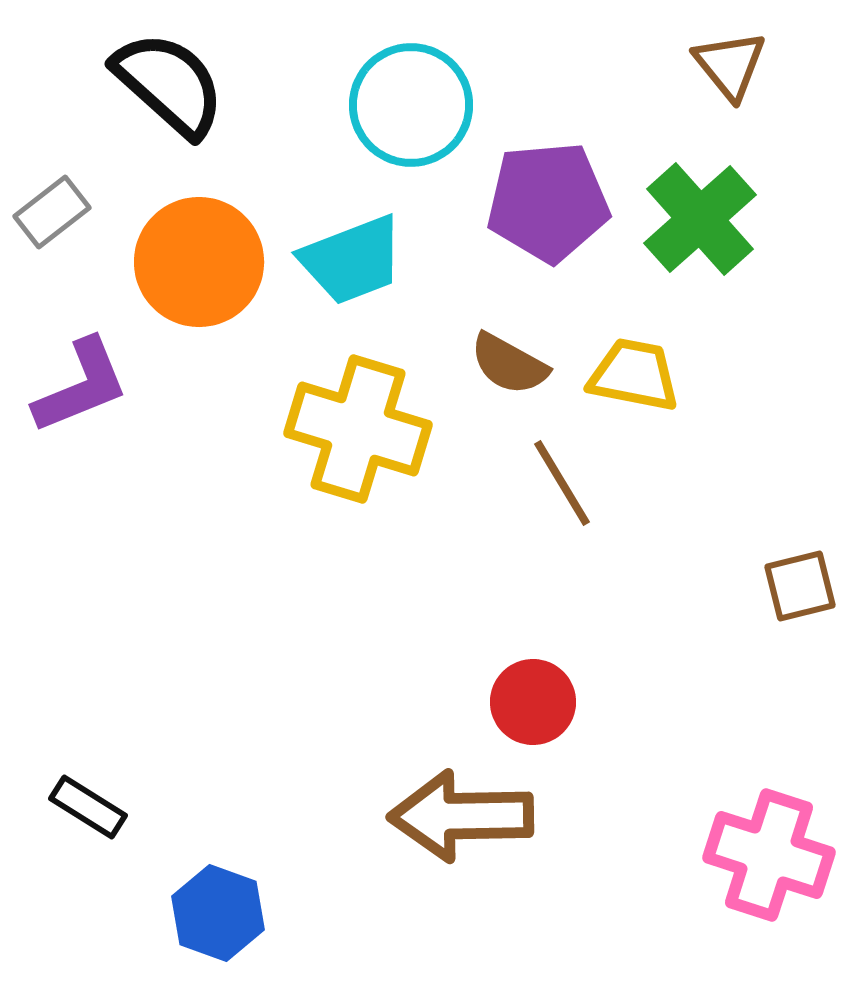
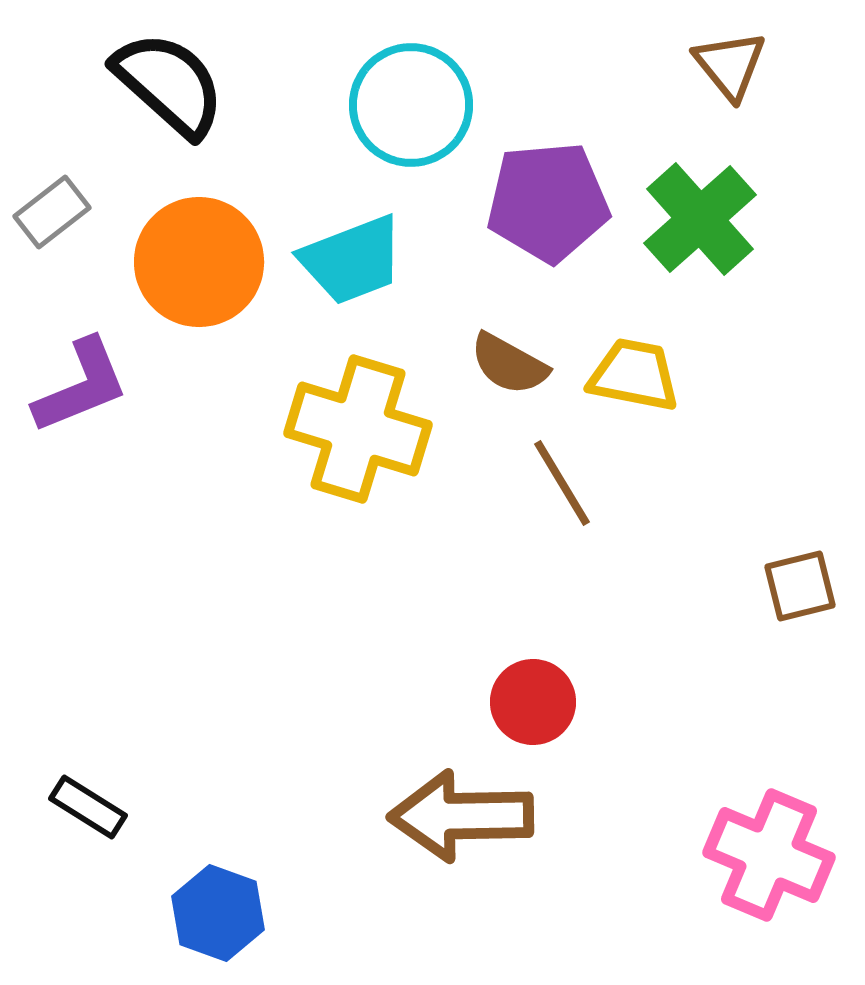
pink cross: rotated 5 degrees clockwise
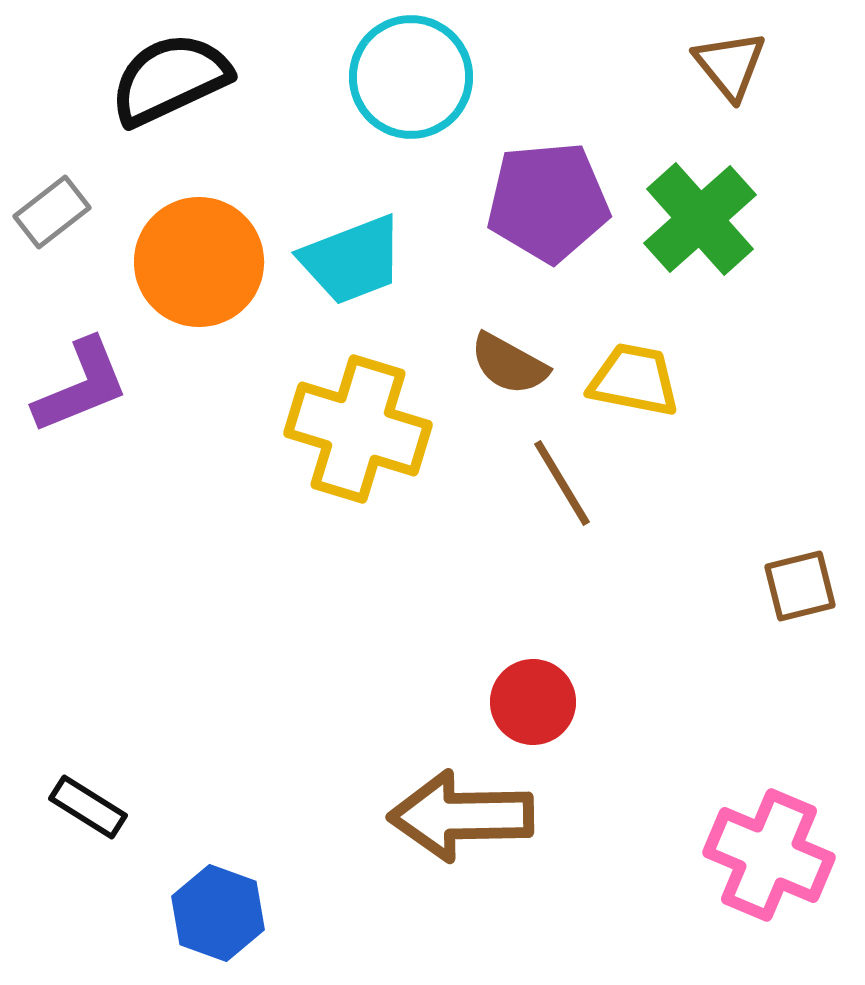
black semicircle: moved 1 px right, 5 px up; rotated 67 degrees counterclockwise
cyan circle: moved 28 px up
yellow trapezoid: moved 5 px down
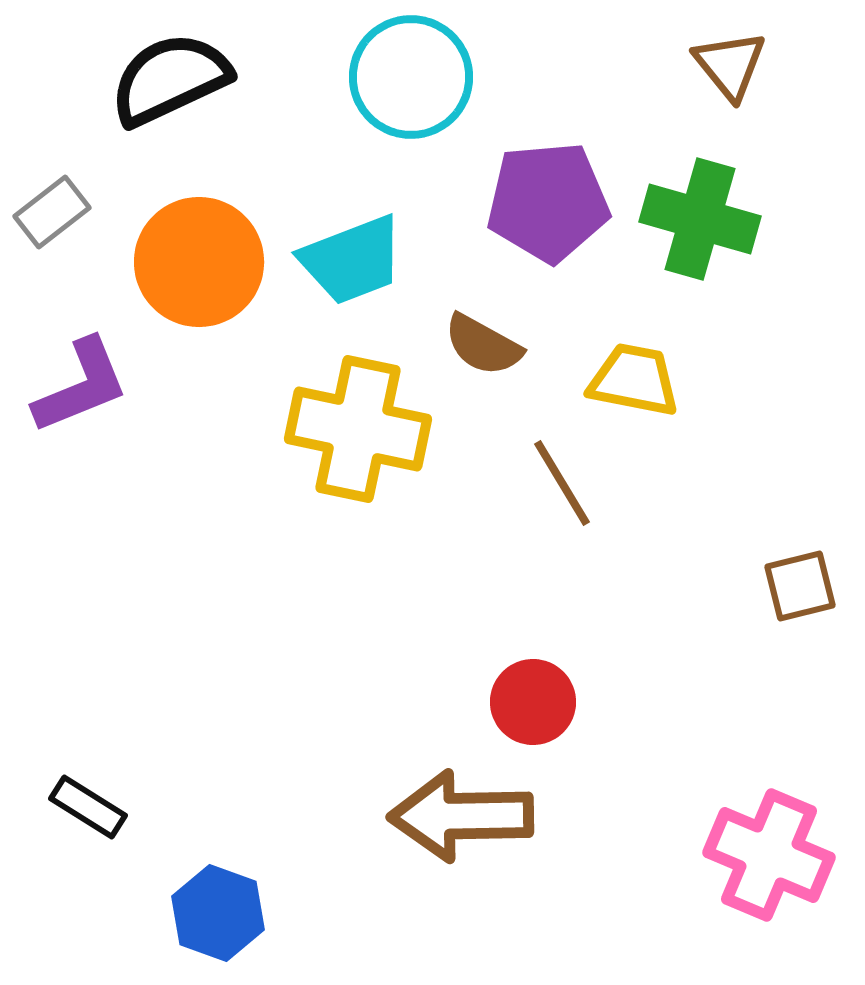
green cross: rotated 32 degrees counterclockwise
brown semicircle: moved 26 px left, 19 px up
yellow cross: rotated 5 degrees counterclockwise
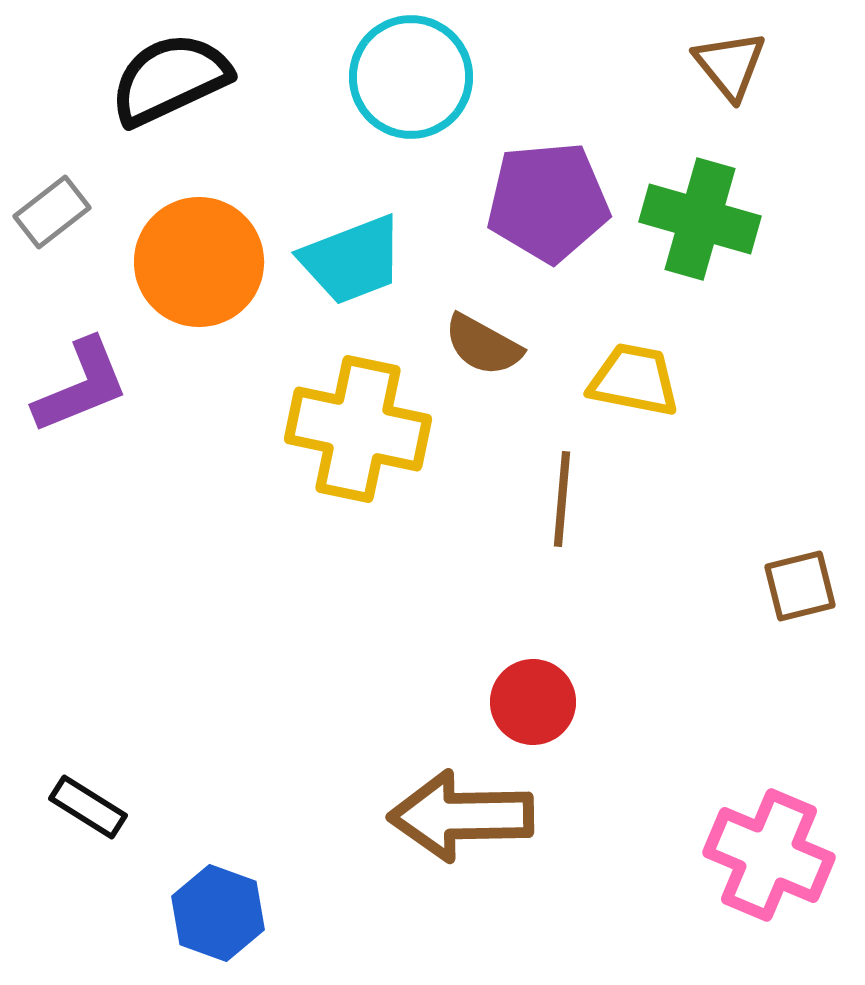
brown line: moved 16 px down; rotated 36 degrees clockwise
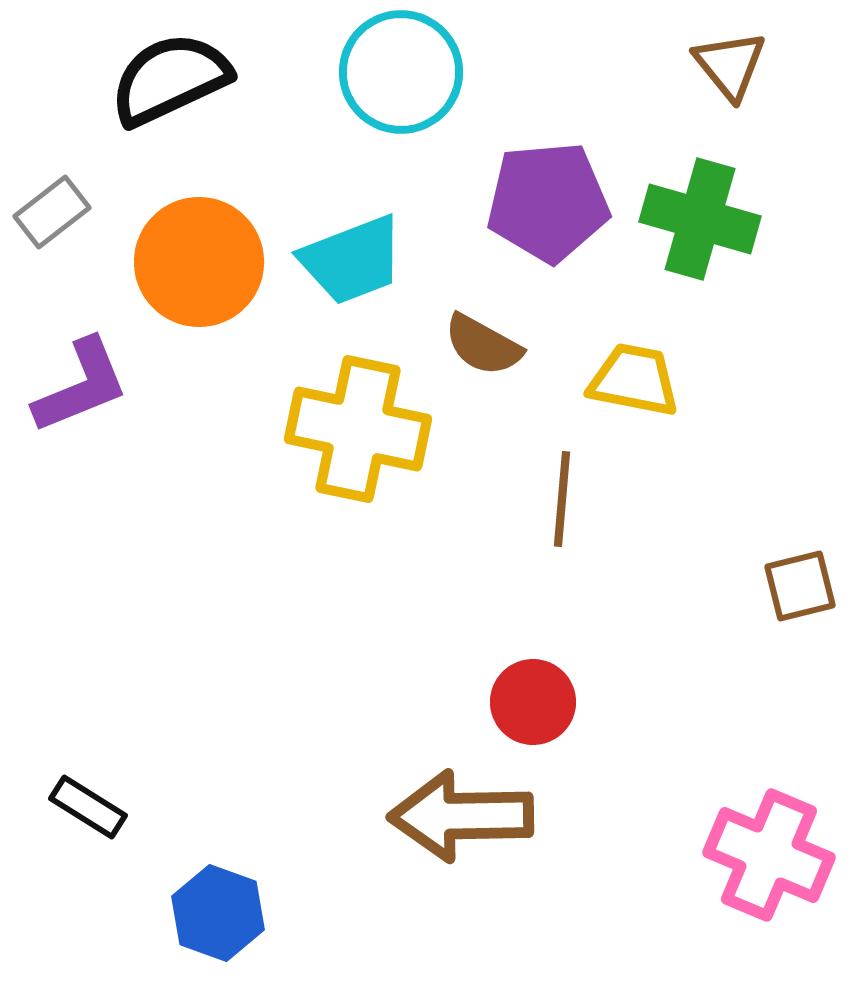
cyan circle: moved 10 px left, 5 px up
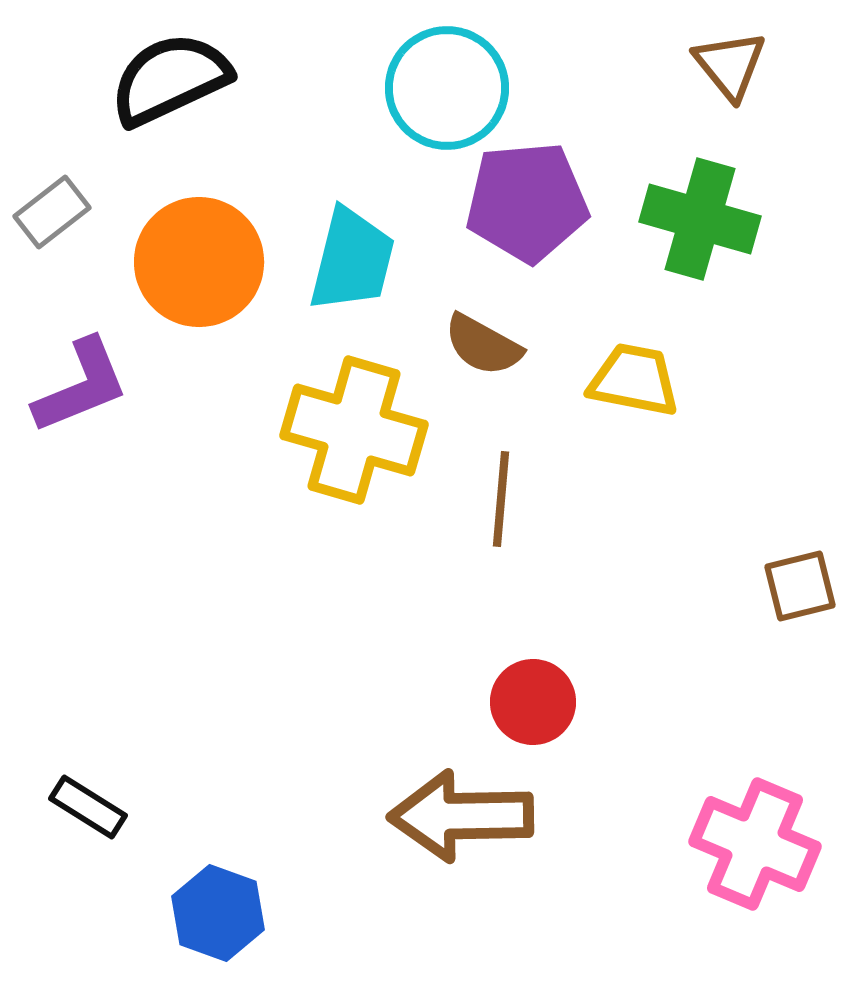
cyan circle: moved 46 px right, 16 px down
purple pentagon: moved 21 px left
cyan trapezoid: rotated 55 degrees counterclockwise
yellow cross: moved 4 px left, 1 px down; rotated 4 degrees clockwise
brown line: moved 61 px left
pink cross: moved 14 px left, 11 px up
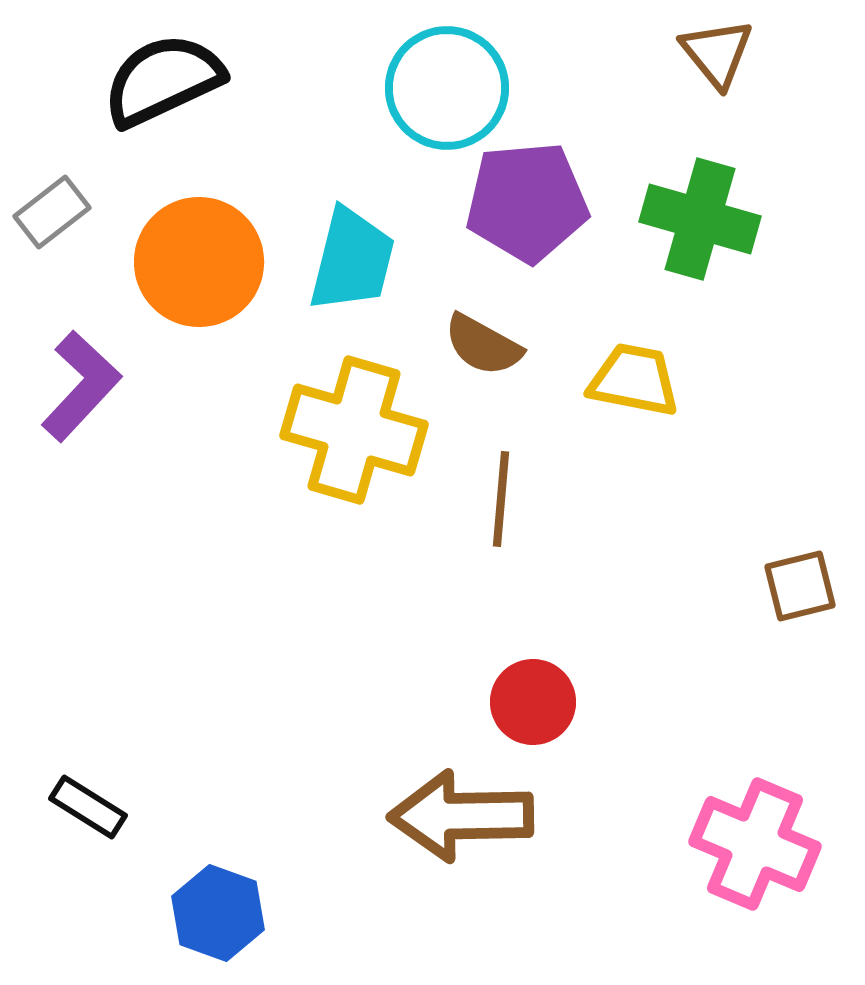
brown triangle: moved 13 px left, 12 px up
black semicircle: moved 7 px left, 1 px down
purple L-shape: rotated 25 degrees counterclockwise
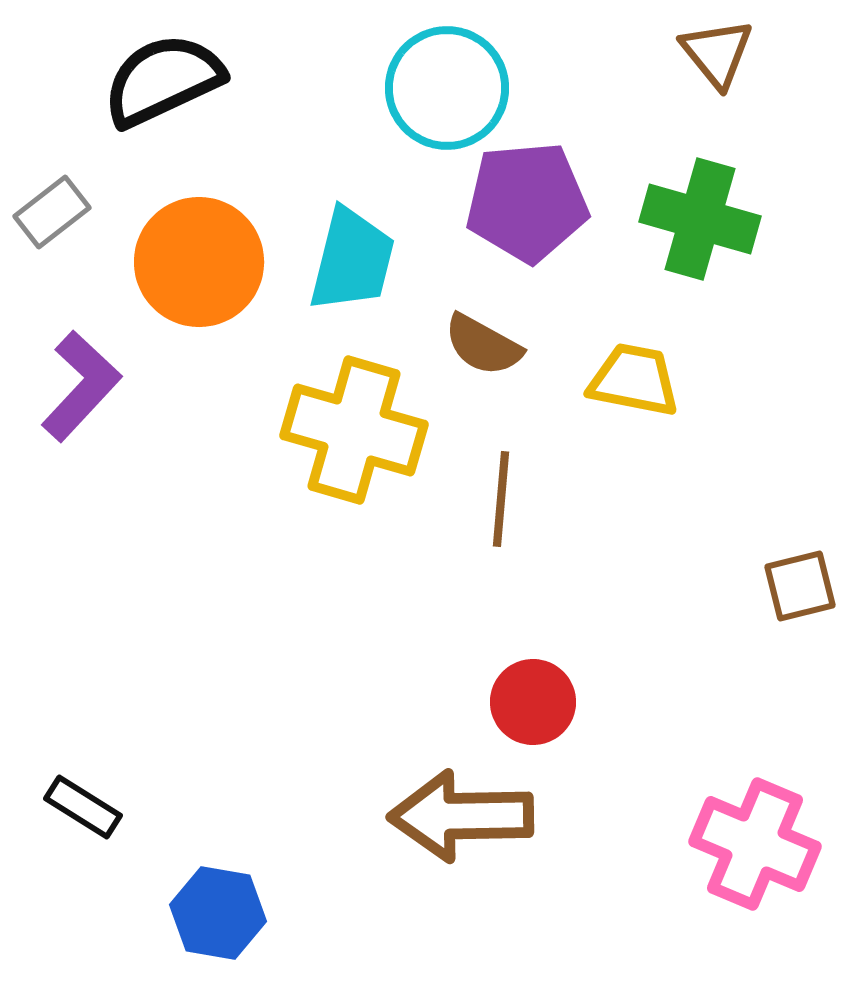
black rectangle: moved 5 px left
blue hexagon: rotated 10 degrees counterclockwise
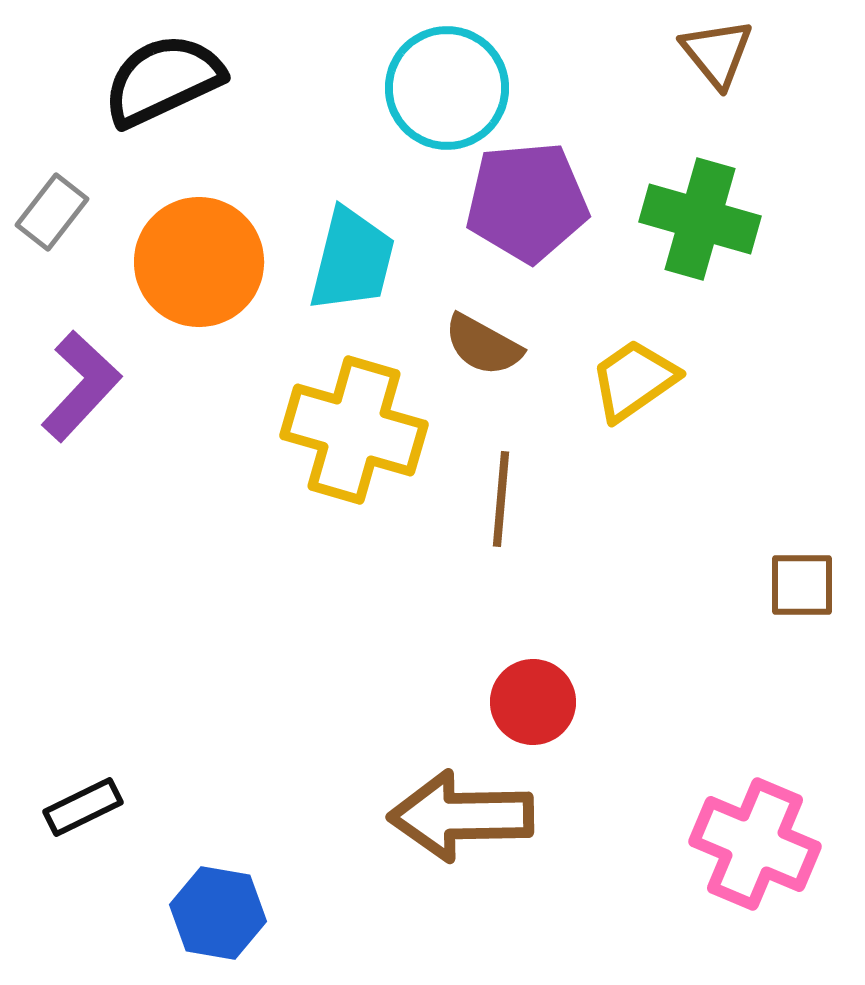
gray rectangle: rotated 14 degrees counterclockwise
yellow trapezoid: rotated 46 degrees counterclockwise
brown square: moved 2 px right, 1 px up; rotated 14 degrees clockwise
black rectangle: rotated 58 degrees counterclockwise
